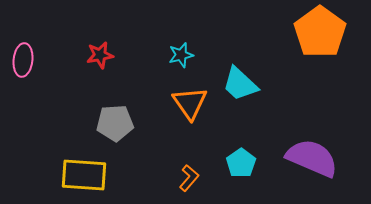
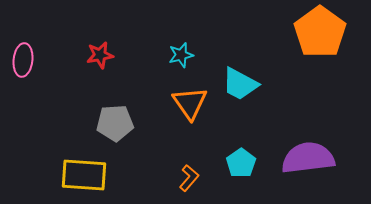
cyan trapezoid: rotated 15 degrees counterclockwise
purple semicircle: moved 4 px left; rotated 30 degrees counterclockwise
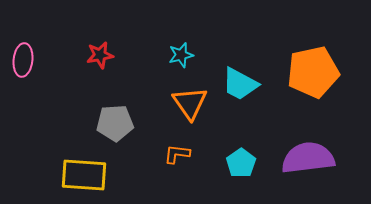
orange pentagon: moved 7 px left, 40 px down; rotated 24 degrees clockwise
orange L-shape: moved 12 px left, 24 px up; rotated 124 degrees counterclockwise
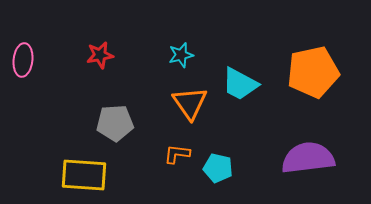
cyan pentagon: moved 23 px left, 5 px down; rotated 24 degrees counterclockwise
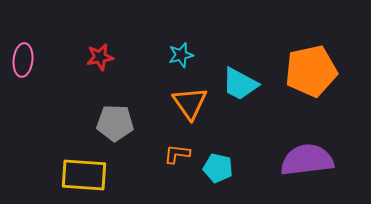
red star: moved 2 px down
orange pentagon: moved 2 px left, 1 px up
gray pentagon: rotated 6 degrees clockwise
purple semicircle: moved 1 px left, 2 px down
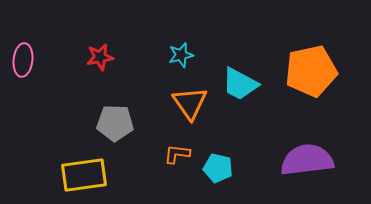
yellow rectangle: rotated 12 degrees counterclockwise
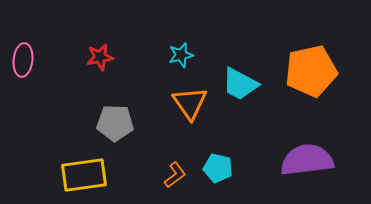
orange L-shape: moved 2 px left, 21 px down; rotated 136 degrees clockwise
